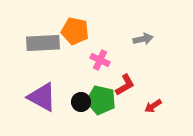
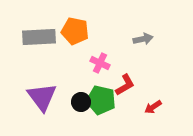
gray rectangle: moved 4 px left, 6 px up
pink cross: moved 3 px down
purple triangle: rotated 24 degrees clockwise
red arrow: moved 1 px down
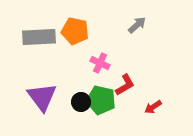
gray arrow: moved 6 px left, 14 px up; rotated 30 degrees counterclockwise
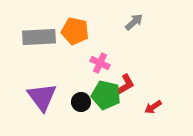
gray arrow: moved 3 px left, 3 px up
green pentagon: moved 5 px right, 5 px up
